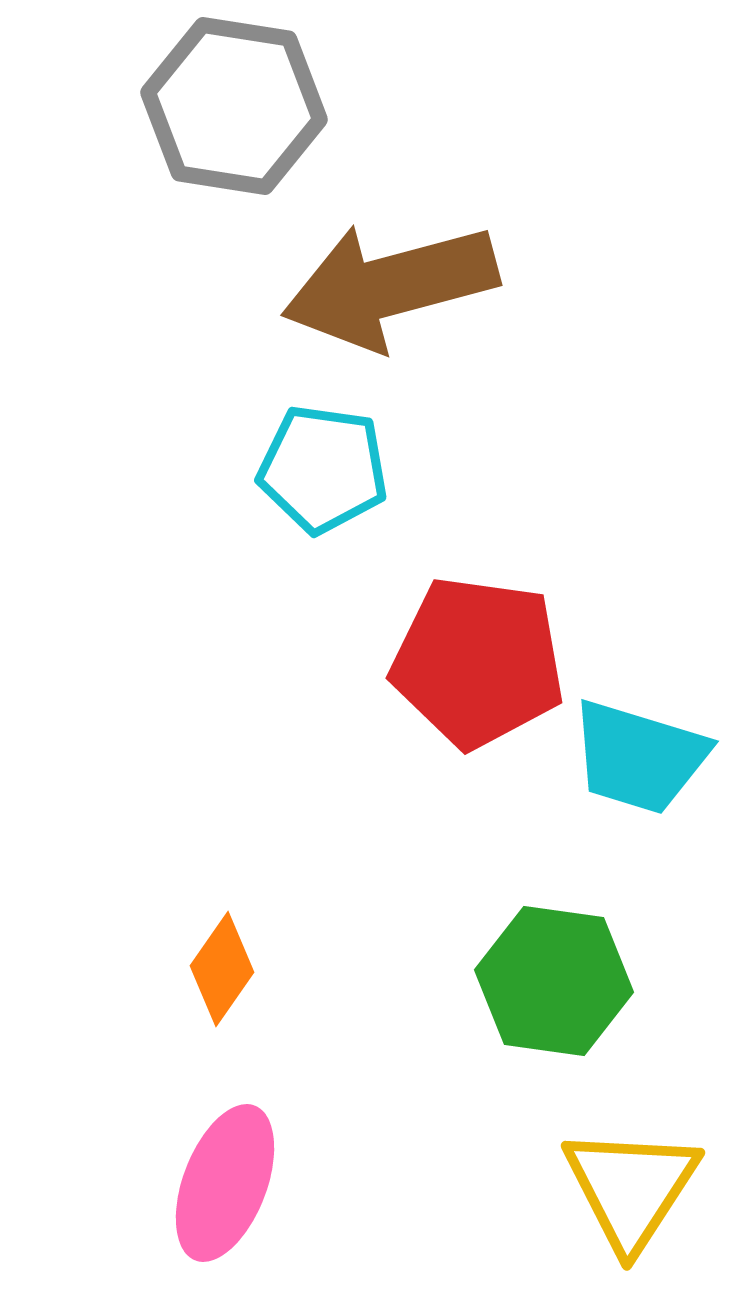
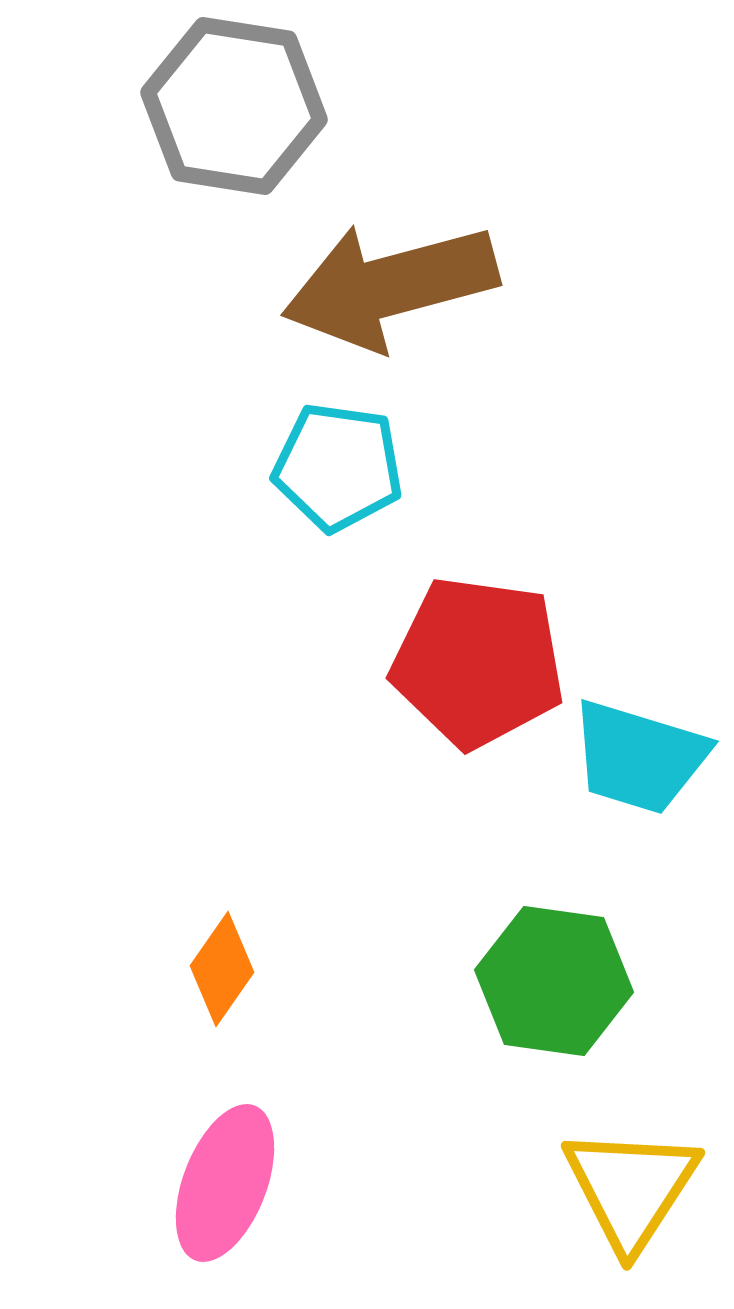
cyan pentagon: moved 15 px right, 2 px up
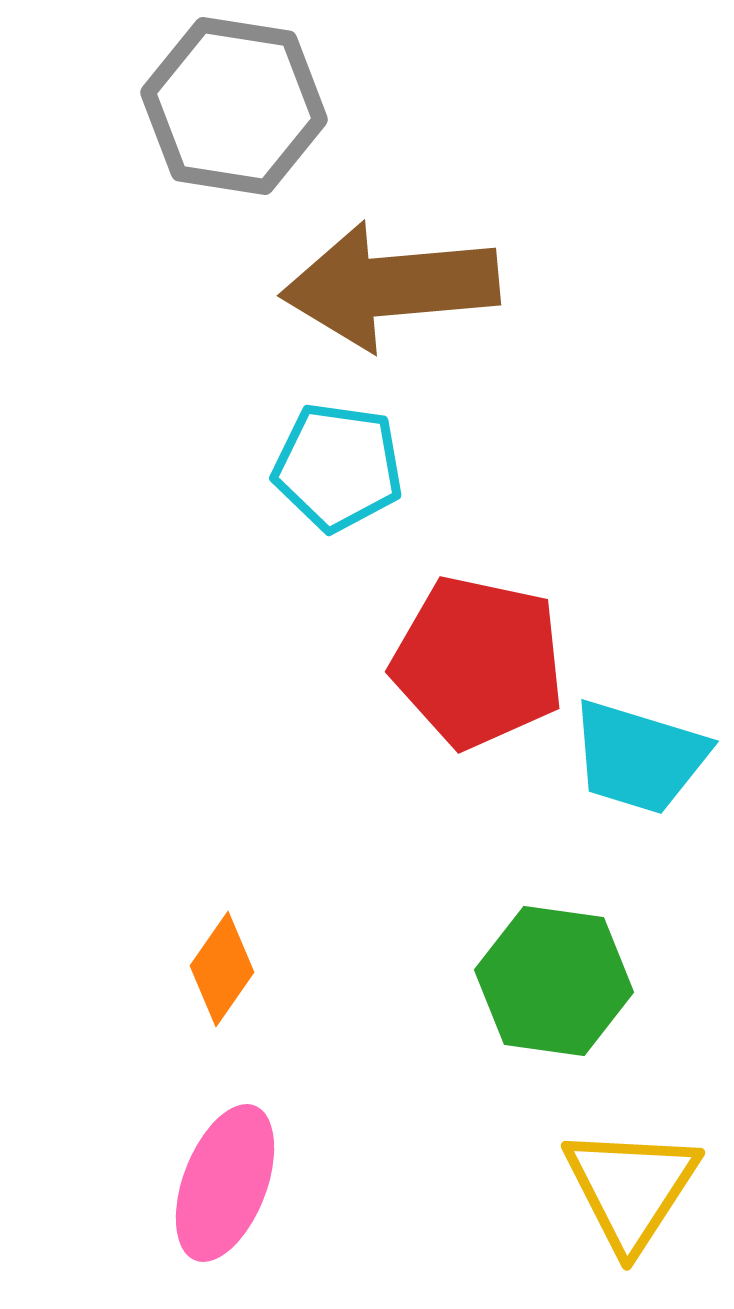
brown arrow: rotated 10 degrees clockwise
red pentagon: rotated 4 degrees clockwise
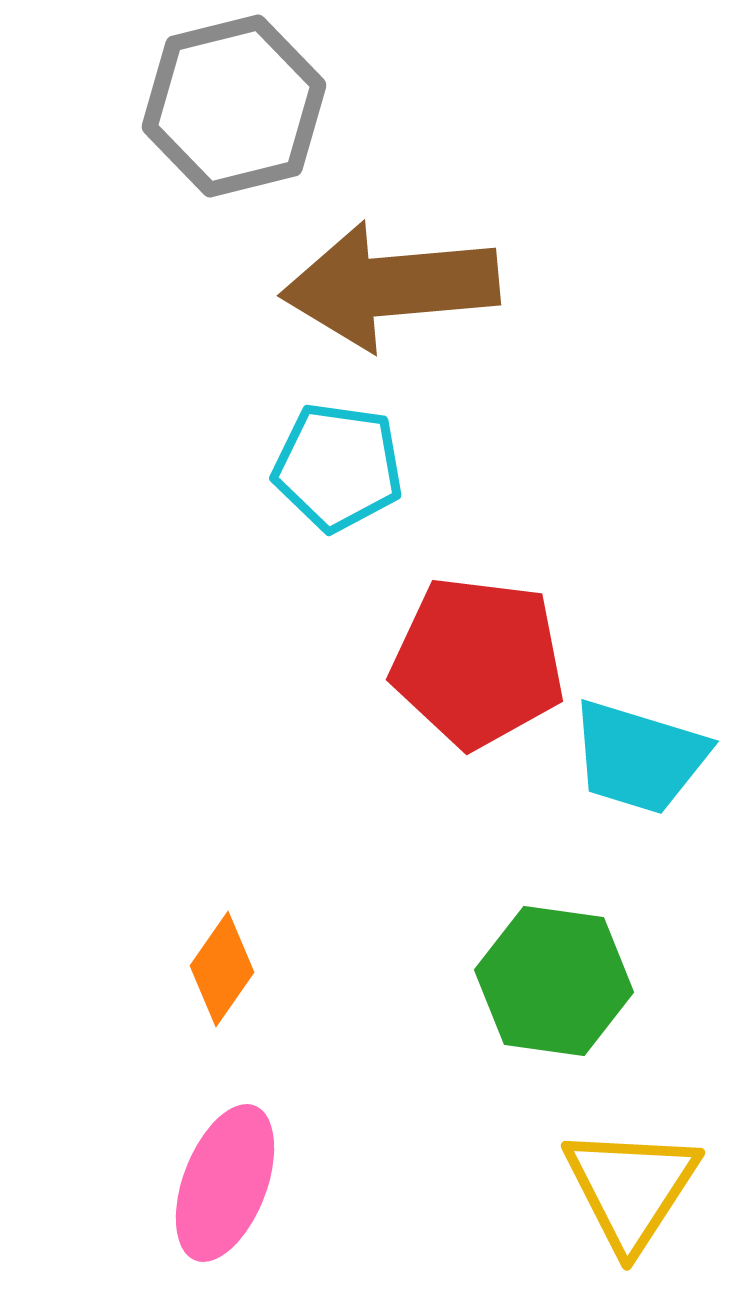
gray hexagon: rotated 23 degrees counterclockwise
red pentagon: rotated 5 degrees counterclockwise
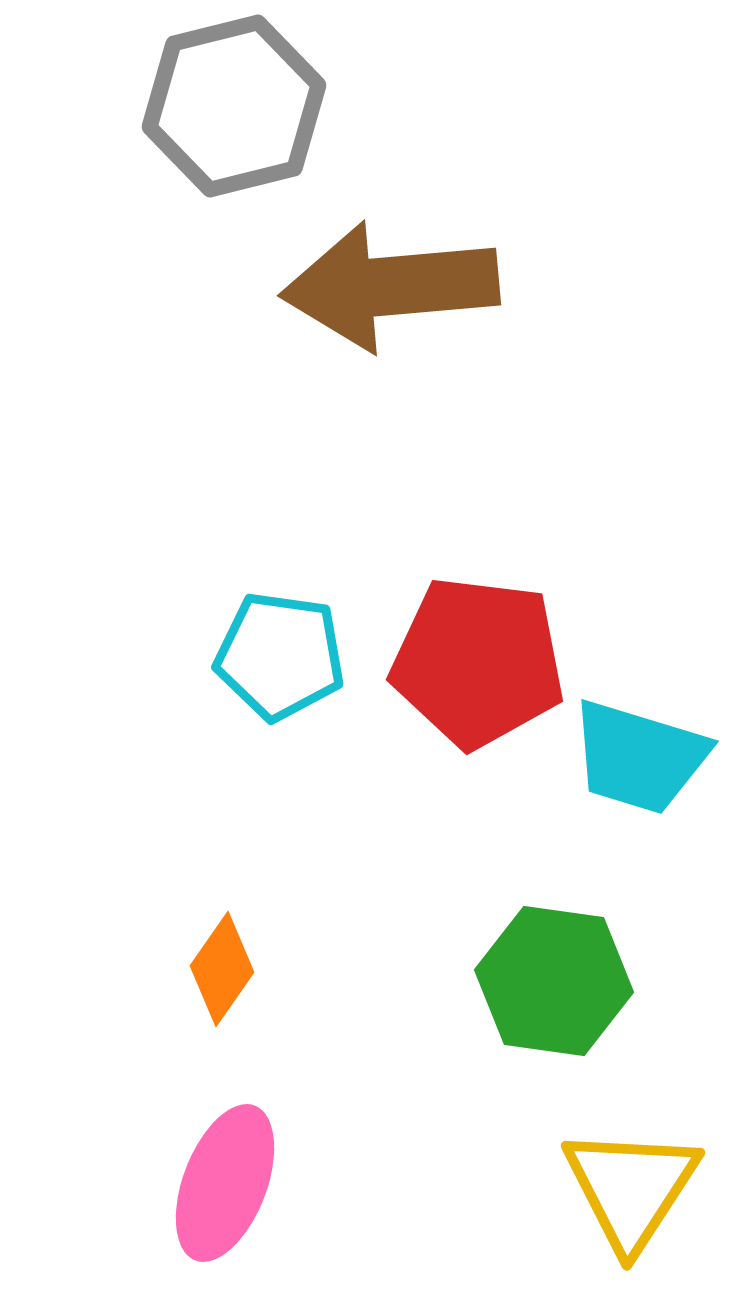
cyan pentagon: moved 58 px left, 189 px down
